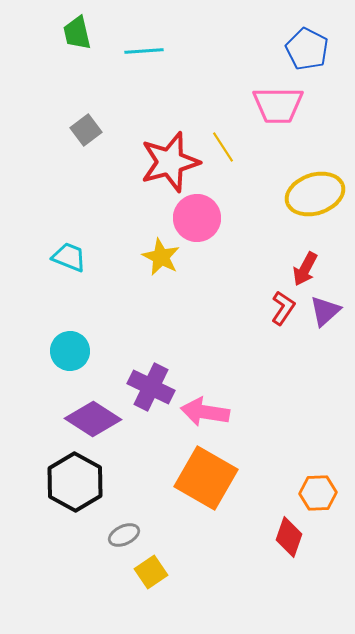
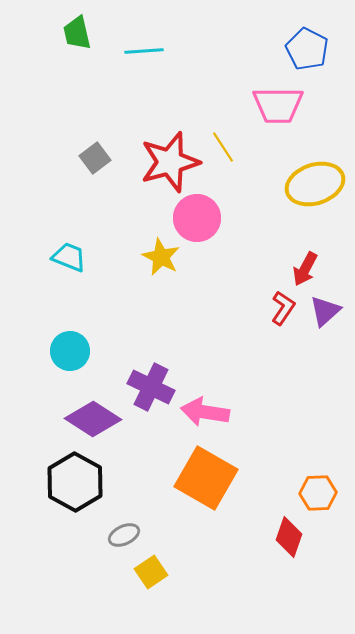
gray square: moved 9 px right, 28 px down
yellow ellipse: moved 10 px up
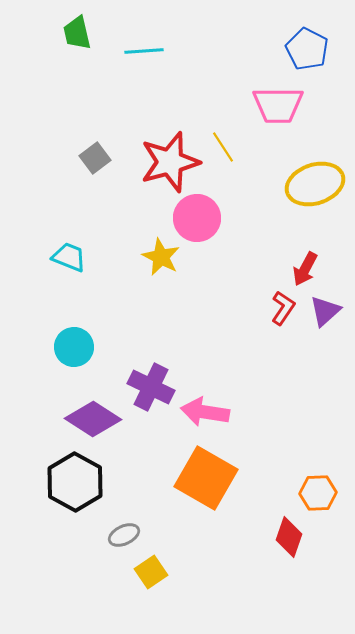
cyan circle: moved 4 px right, 4 px up
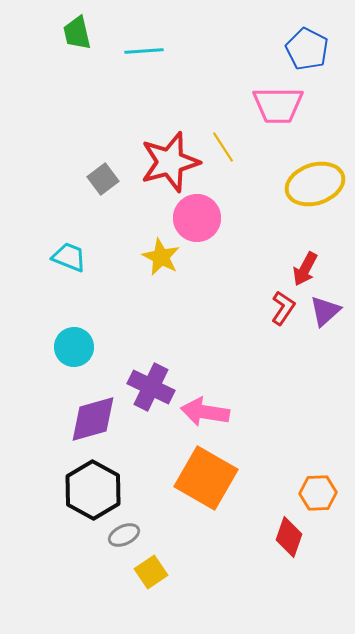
gray square: moved 8 px right, 21 px down
purple diamond: rotated 48 degrees counterclockwise
black hexagon: moved 18 px right, 8 px down
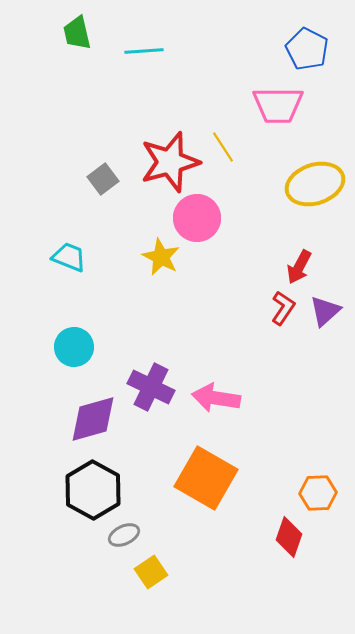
red arrow: moved 6 px left, 2 px up
pink arrow: moved 11 px right, 14 px up
